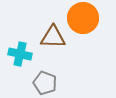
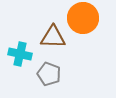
gray pentagon: moved 4 px right, 9 px up
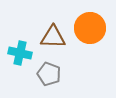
orange circle: moved 7 px right, 10 px down
cyan cross: moved 1 px up
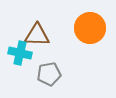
brown triangle: moved 16 px left, 2 px up
gray pentagon: rotated 30 degrees counterclockwise
